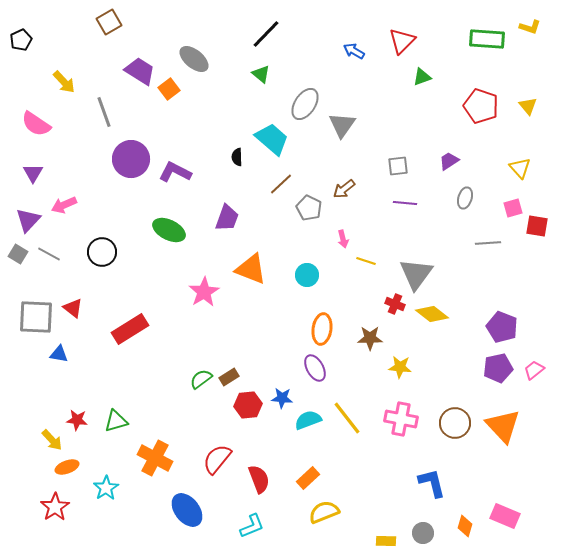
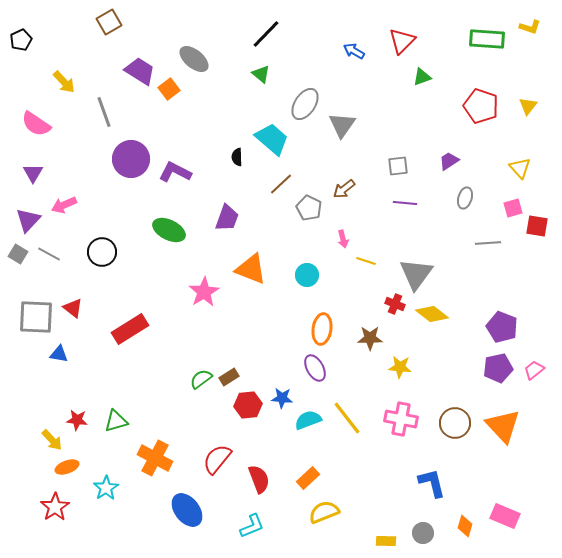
yellow triangle at (528, 106): rotated 18 degrees clockwise
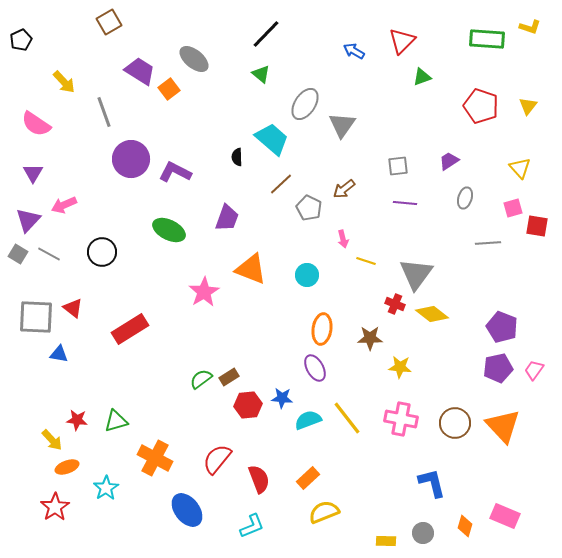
pink trapezoid at (534, 370): rotated 15 degrees counterclockwise
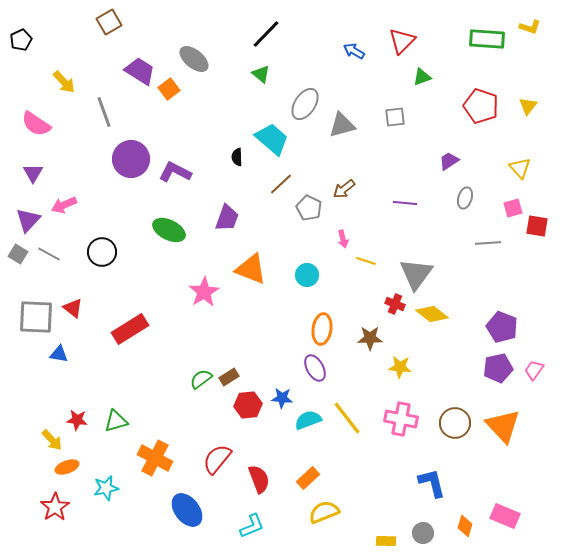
gray triangle at (342, 125): rotated 40 degrees clockwise
gray square at (398, 166): moved 3 px left, 49 px up
cyan star at (106, 488): rotated 20 degrees clockwise
